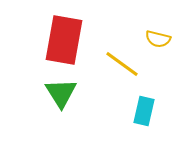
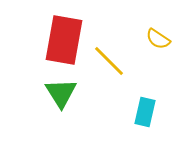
yellow semicircle: rotated 20 degrees clockwise
yellow line: moved 13 px left, 3 px up; rotated 9 degrees clockwise
cyan rectangle: moved 1 px right, 1 px down
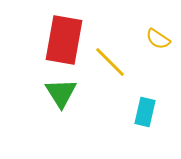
yellow line: moved 1 px right, 1 px down
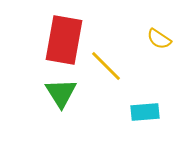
yellow semicircle: moved 1 px right
yellow line: moved 4 px left, 4 px down
cyan rectangle: rotated 72 degrees clockwise
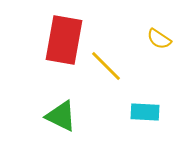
green triangle: moved 23 px down; rotated 32 degrees counterclockwise
cyan rectangle: rotated 8 degrees clockwise
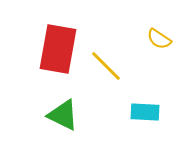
red rectangle: moved 6 px left, 9 px down
green triangle: moved 2 px right, 1 px up
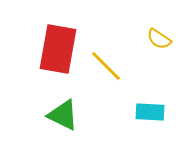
cyan rectangle: moved 5 px right
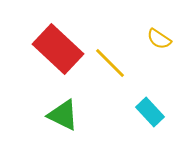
red rectangle: rotated 57 degrees counterclockwise
yellow line: moved 4 px right, 3 px up
cyan rectangle: rotated 44 degrees clockwise
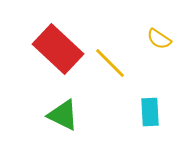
cyan rectangle: rotated 40 degrees clockwise
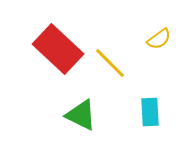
yellow semicircle: rotated 70 degrees counterclockwise
green triangle: moved 18 px right
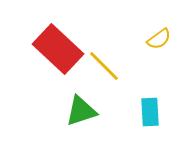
yellow line: moved 6 px left, 3 px down
green triangle: moved 4 px up; rotated 44 degrees counterclockwise
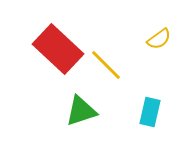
yellow line: moved 2 px right, 1 px up
cyan rectangle: rotated 16 degrees clockwise
